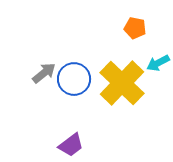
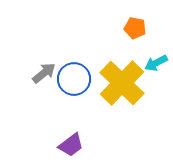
cyan arrow: moved 2 px left
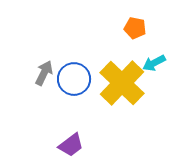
cyan arrow: moved 2 px left
gray arrow: rotated 25 degrees counterclockwise
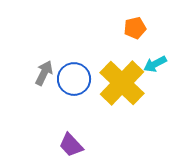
orange pentagon: rotated 25 degrees counterclockwise
cyan arrow: moved 1 px right, 1 px down
purple trapezoid: rotated 84 degrees clockwise
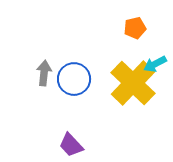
gray arrow: rotated 20 degrees counterclockwise
yellow cross: moved 11 px right
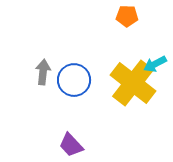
orange pentagon: moved 8 px left, 12 px up; rotated 15 degrees clockwise
gray arrow: moved 1 px left, 1 px up
blue circle: moved 1 px down
yellow cross: rotated 6 degrees counterclockwise
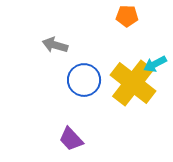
gray arrow: moved 12 px right, 27 px up; rotated 80 degrees counterclockwise
blue circle: moved 10 px right
purple trapezoid: moved 6 px up
